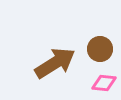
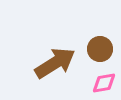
pink diamond: rotated 15 degrees counterclockwise
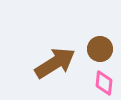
pink diamond: rotated 75 degrees counterclockwise
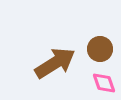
pink diamond: rotated 25 degrees counterclockwise
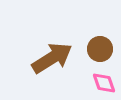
brown arrow: moved 3 px left, 5 px up
